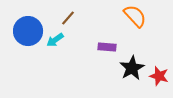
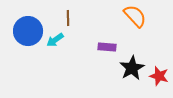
brown line: rotated 42 degrees counterclockwise
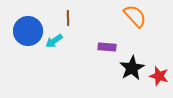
cyan arrow: moved 1 px left, 1 px down
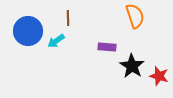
orange semicircle: rotated 25 degrees clockwise
cyan arrow: moved 2 px right
black star: moved 2 px up; rotated 10 degrees counterclockwise
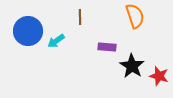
brown line: moved 12 px right, 1 px up
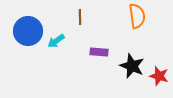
orange semicircle: moved 2 px right; rotated 10 degrees clockwise
purple rectangle: moved 8 px left, 5 px down
black star: rotated 10 degrees counterclockwise
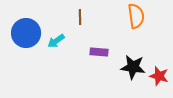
orange semicircle: moved 1 px left
blue circle: moved 2 px left, 2 px down
black star: moved 1 px right, 1 px down; rotated 15 degrees counterclockwise
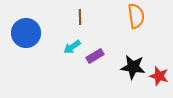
cyan arrow: moved 16 px right, 6 px down
purple rectangle: moved 4 px left, 4 px down; rotated 36 degrees counterclockwise
